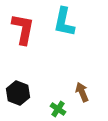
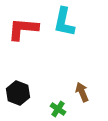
red L-shape: rotated 96 degrees counterclockwise
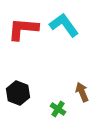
cyan L-shape: moved 3 px down; rotated 132 degrees clockwise
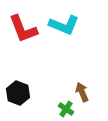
cyan L-shape: rotated 148 degrees clockwise
red L-shape: rotated 116 degrees counterclockwise
green cross: moved 8 px right
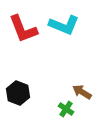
brown arrow: rotated 36 degrees counterclockwise
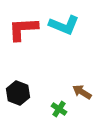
red L-shape: rotated 108 degrees clockwise
green cross: moved 7 px left
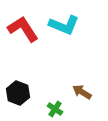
red L-shape: rotated 60 degrees clockwise
green cross: moved 4 px left
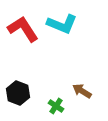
cyan L-shape: moved 2 px left, 1 px up
brown arrow: moved 1 px up
green cross: moved 1 px right, 3 px up
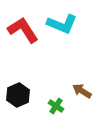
red L-shape: moved 1 px down
black hexagon: moved 2 px down; rotated 15 degrees clockwise
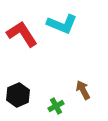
red L-shape: moved 1 px left, 4 px down
brown arrow: moved 1 px right, 1 px up; rotated 30 degrees clockwise
green cross: rotated 28 degrees clockwise
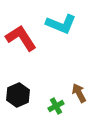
cyan L-shape: moved 1 px left
red L-shape: moved 1 px left, 4 px down
brown arrow: moved 4 px left, 3 px down
